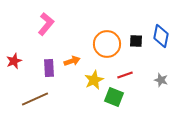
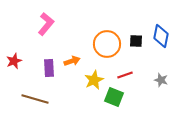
brown line: rotated 40 degrees clockwise
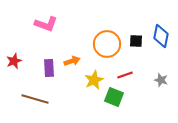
pink L-shape: rotated 70 degrees clockwise
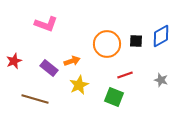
blue diamond: rotated 50 degrees clockwise
purple rectangle: rotated 48 degrees counterclockwise
yellow star: moved 15 px left, 5 px down
